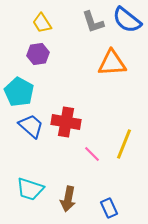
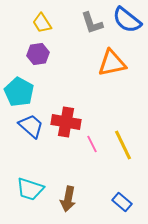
gray L-shape: moved 1 px left, 1 px down
orange triangle: rotated 8 degrees counterclockwise
yellow line: moved 1 px left, 1 px down; rotated 48 degrees counterclockwise
pink line: moved 10 px up; rotated 18 degrees clockwise
blue rectangle: moved 13 px right, 6 px up; rotated 24 degrees counterclockwise
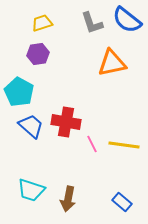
yellow trapezoid: rotated 105 degrees clockwise
yellow line: moved 1 px right; rotated 56 degrees counterclockwise
cyan trapezoid: moved 1 px right, 1 px down
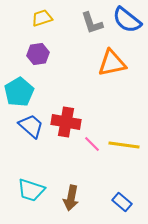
yellow trapezoid: moved 5 px up
cyan pentagon: rotated 12 degrees clockwise
pink line: rotated 18 degrees counterclockwise
brown arrow: moved 3 px right, 1 px up
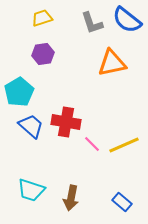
purple hexagon: moved 5 px right
yellow line: rotated 32 degrees counterclockwise
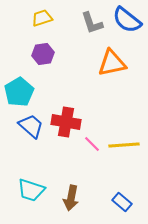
yellow line: rotated 20 degrees clockwise
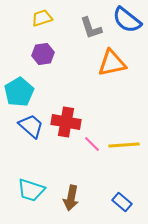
gray L-shape: moved 1 px left, 5 px down
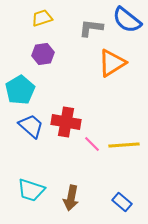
gray L-shape: rotated 115 degrees clockwise
orange triangle: rotated 20 degrees counterclockwise
cyan pentagon: moved 1 px right, 2 px up
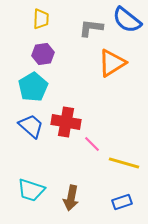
yellow trapezoid: moved 1 px left, 1 px down; rotated 110 degrees clockwise
cyan pentagon: moved 13 px right, 3 px up
yellow line: moved 18 px down; rotated 20 degrees clockwise
blue rectangle: rotated 60 degrees counterclockwise
